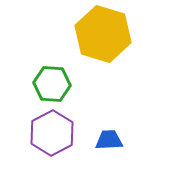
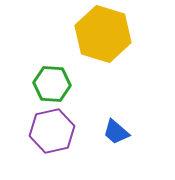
purple hexagon: moved 2 px up; rotated 15 degrees clockwise
blue trapezoid: moved 7 px right, 8 px up; rotated 136 degrees counterclockwise
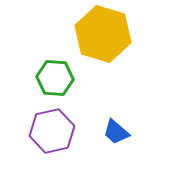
green hexagon: moved 3 px right, 6 px up
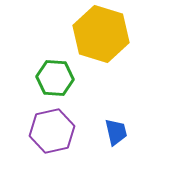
yellow hexagon: moved 2 px left
blue trapezoid: rotated 144 degrees counterclockwise
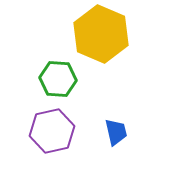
yellow hexagon: rotated 6 degrees clockwise
green hexagon: moved 3 px right, 1 px down
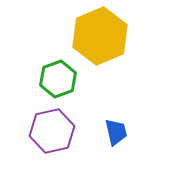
yellow hexagon: moved 1 px left, 2 px down; rotated 14 degrees clockwise
green hexagon: rotated 24 degrees counterclockwise
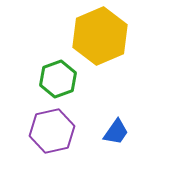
blue trapezoid: rotated 48 degrees clockwise
